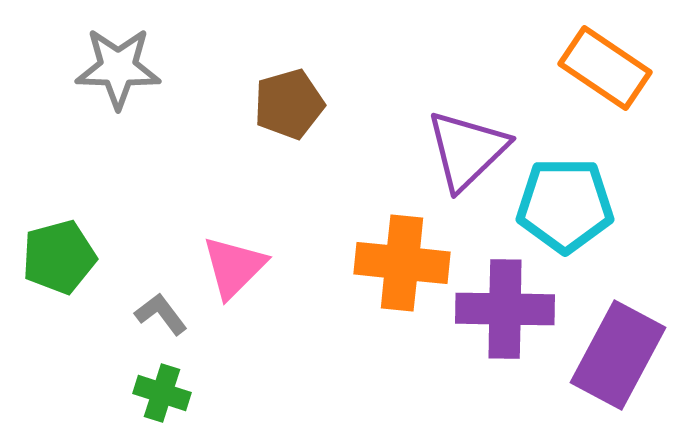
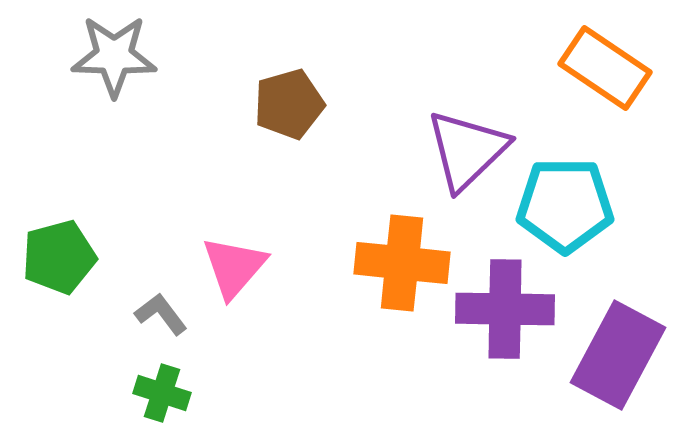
gray star: moved 4 px left, 12 px up
pink triangle: rotated 4 degrees counterclockwise
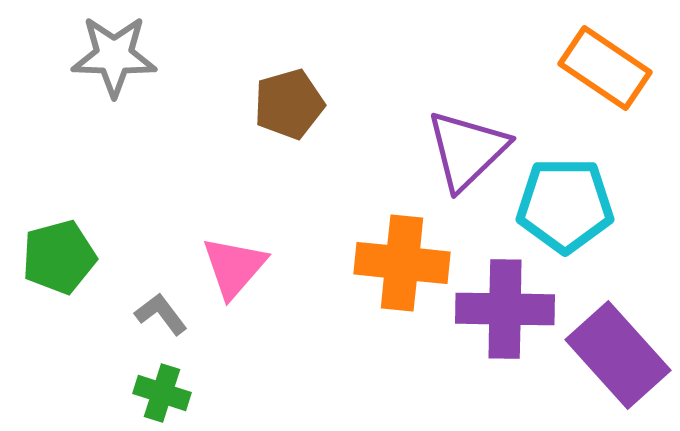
purple rectangle: rotated 70 degrees counterclockwise
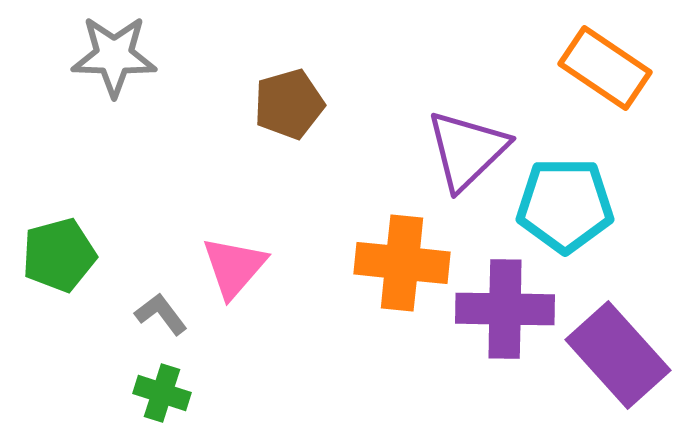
green pentagon: moved 2 px up
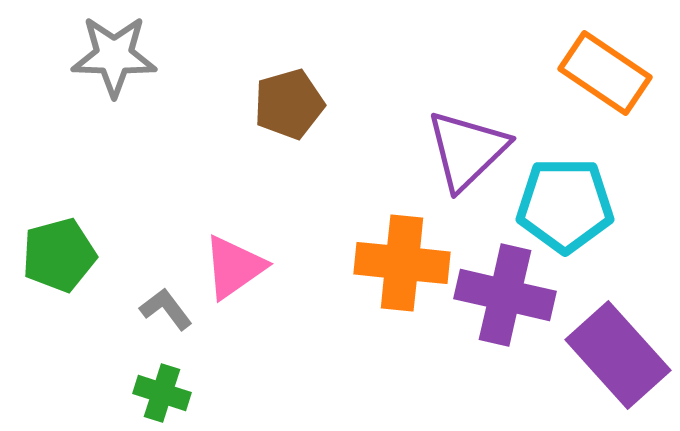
orange rectangle: moved 5 px down
pink triangle: rotated 14 degrees clockwise
purple cross: moved 14 px up; rotated 12 degrees clockwise
gray L-shape: moved 5 px right, 5 px up
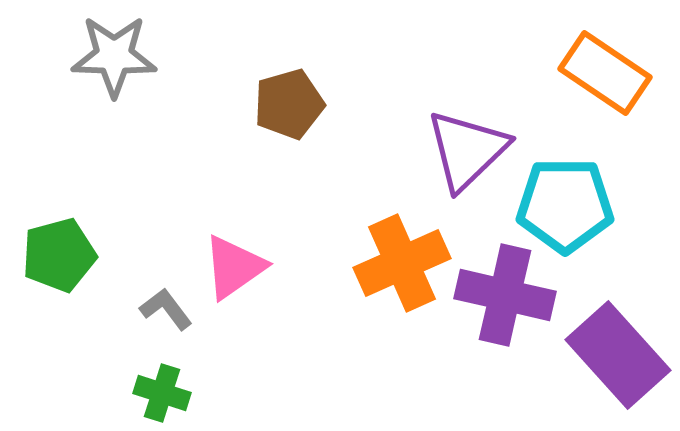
orange cross: rotated 30 degrees counterclockwise
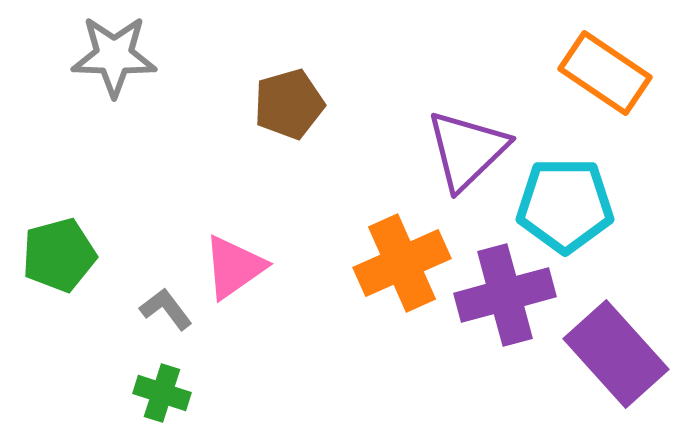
purple cross: rotated 28 degrees counterclockwise
purple rectangle: moved 2 px left, 1 px up
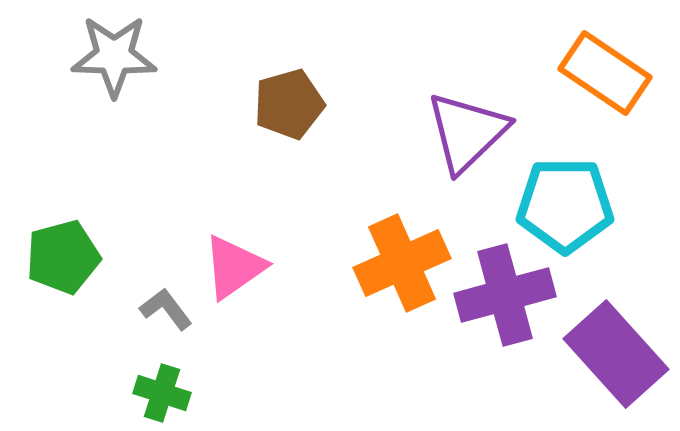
purple triangle: moved 18 px up
green pentagon: moved 4 px right, 2 px down
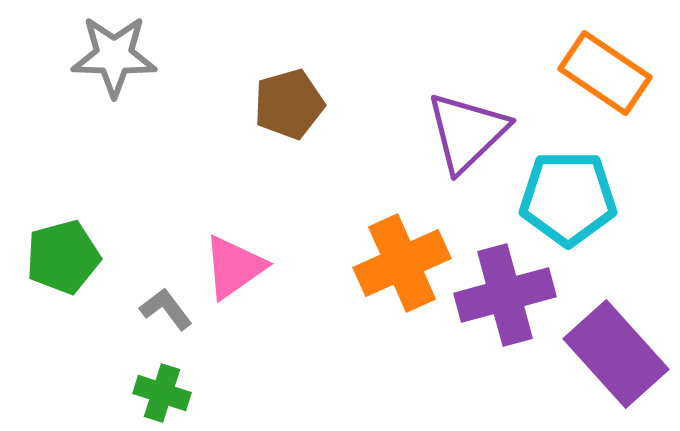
cyan pentagon: moved 3 px right, 7 px up
